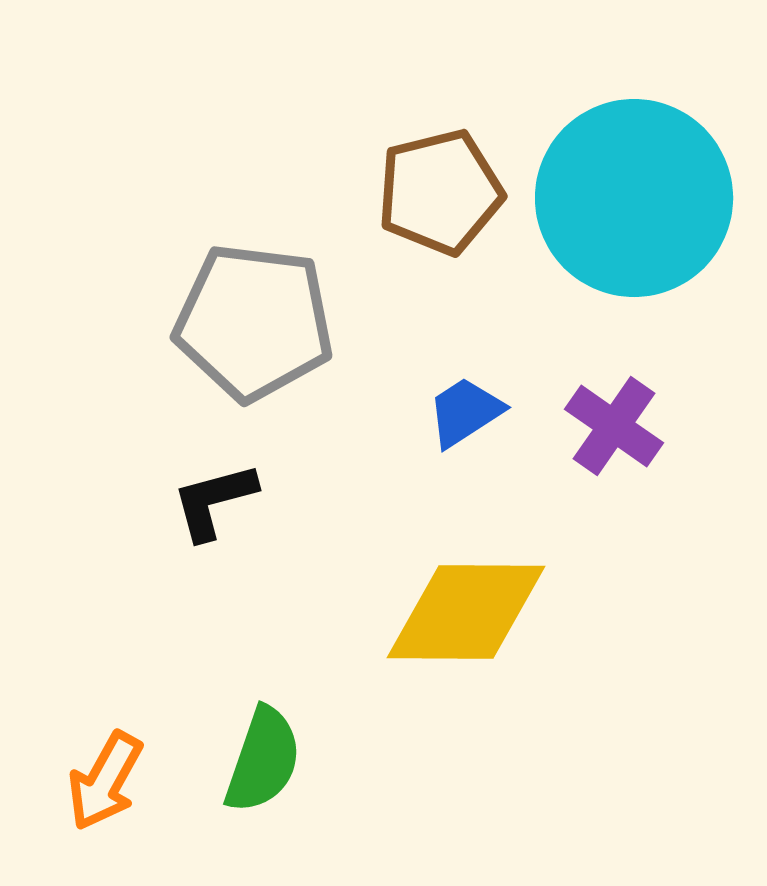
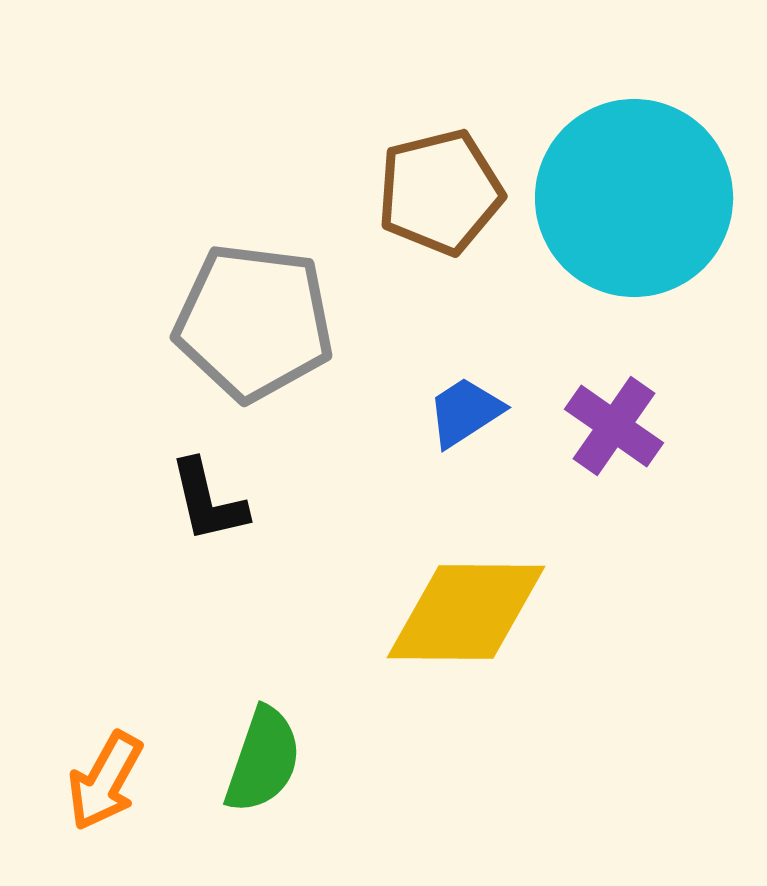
black L-shape: moved 6 px left; rotated 88 degrees counterclockwise
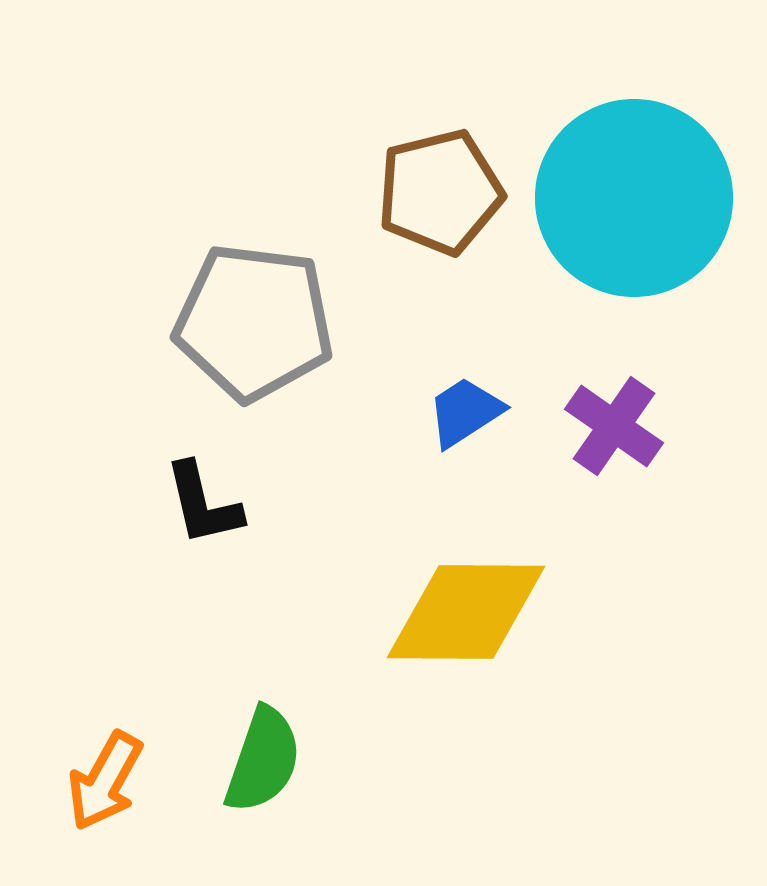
black L-shape: moved 5 px left, 3 px down
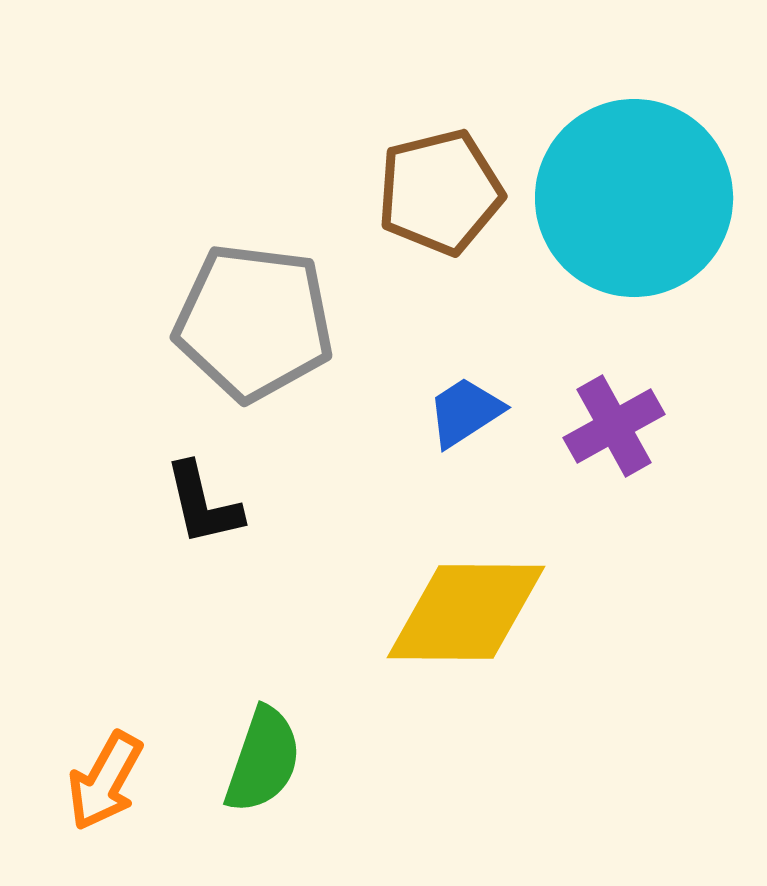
purple cross: rotated 26 degrees clockwise
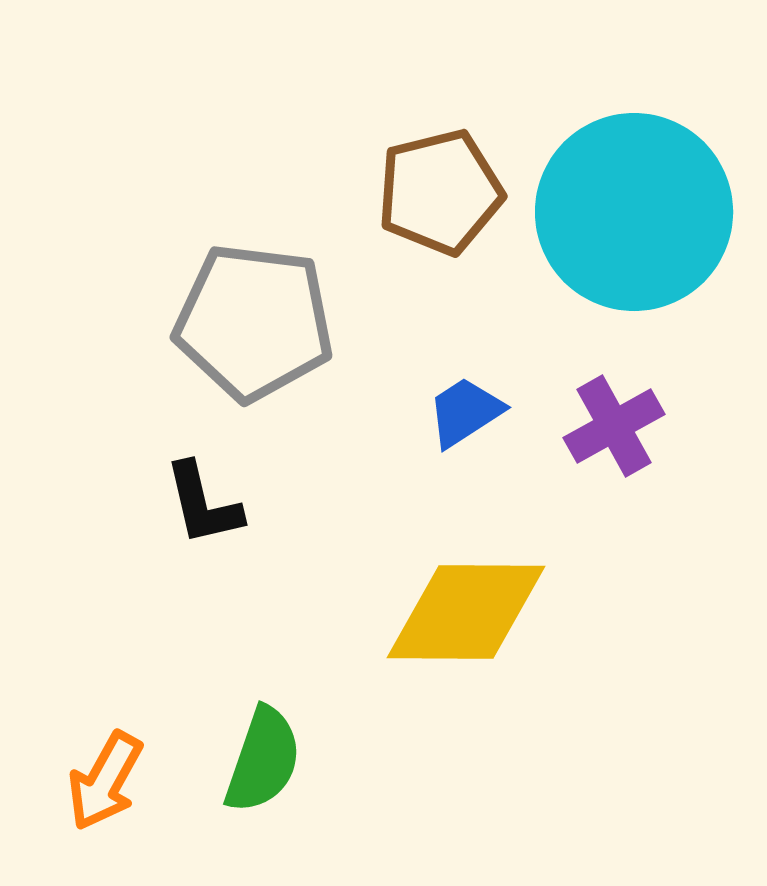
cyan circle: moved 14 px down
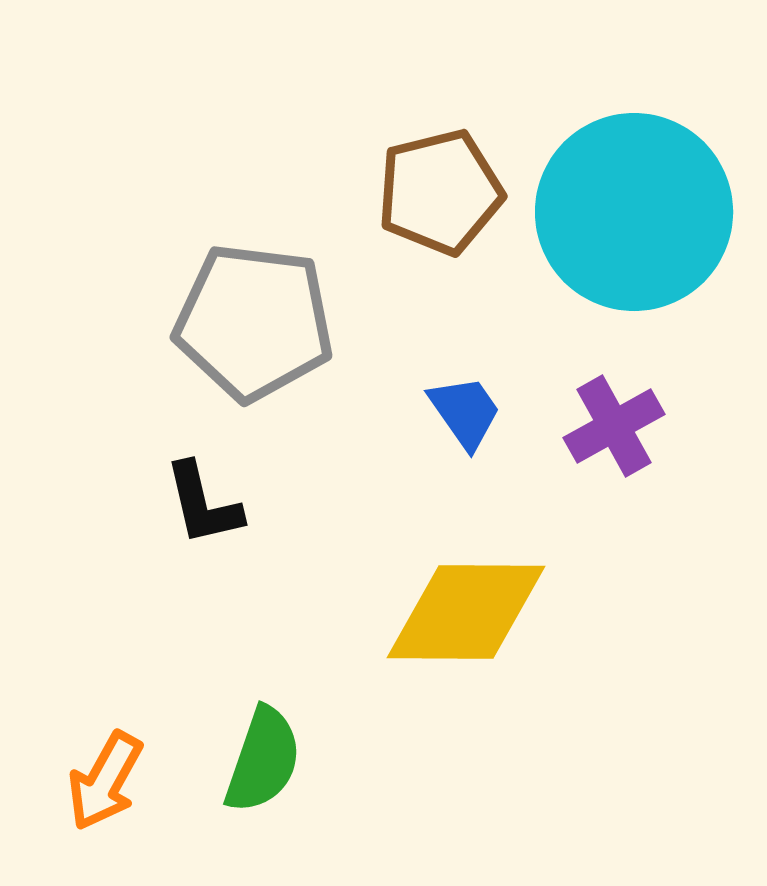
blue trapezoid: rotated 88 degrees clockwise
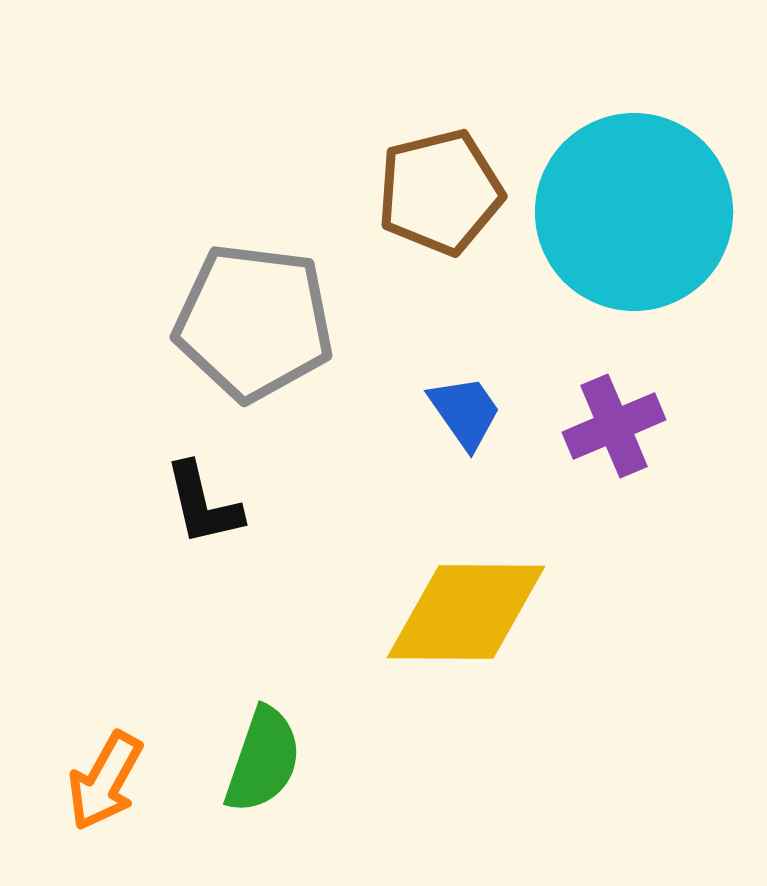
purple cross: rotated 6 degrees clockwise
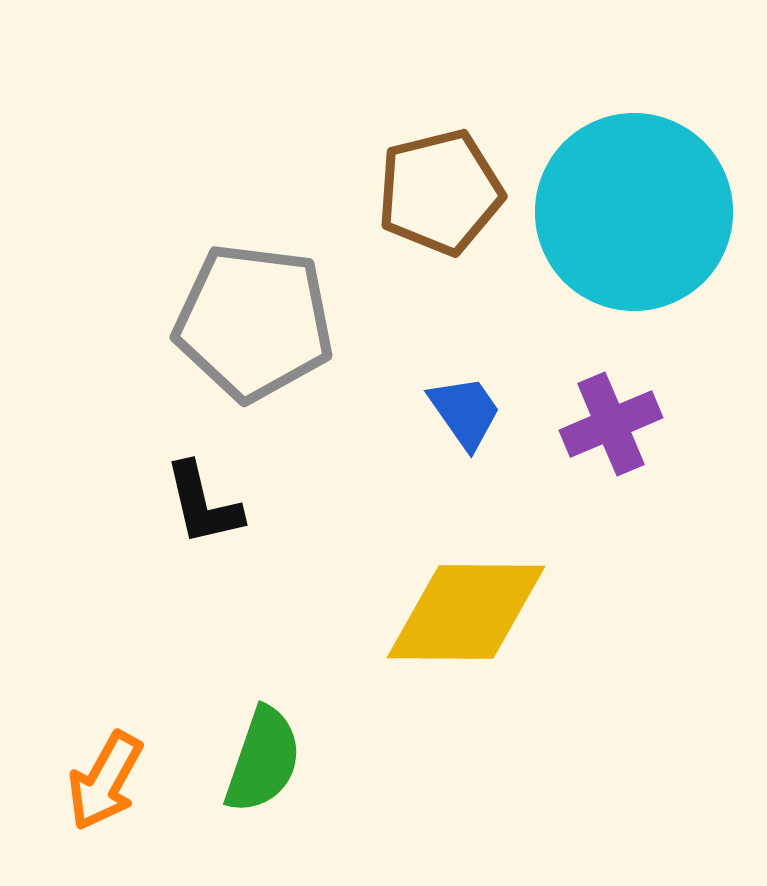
purple cross: moved 3 px left, 2 px up
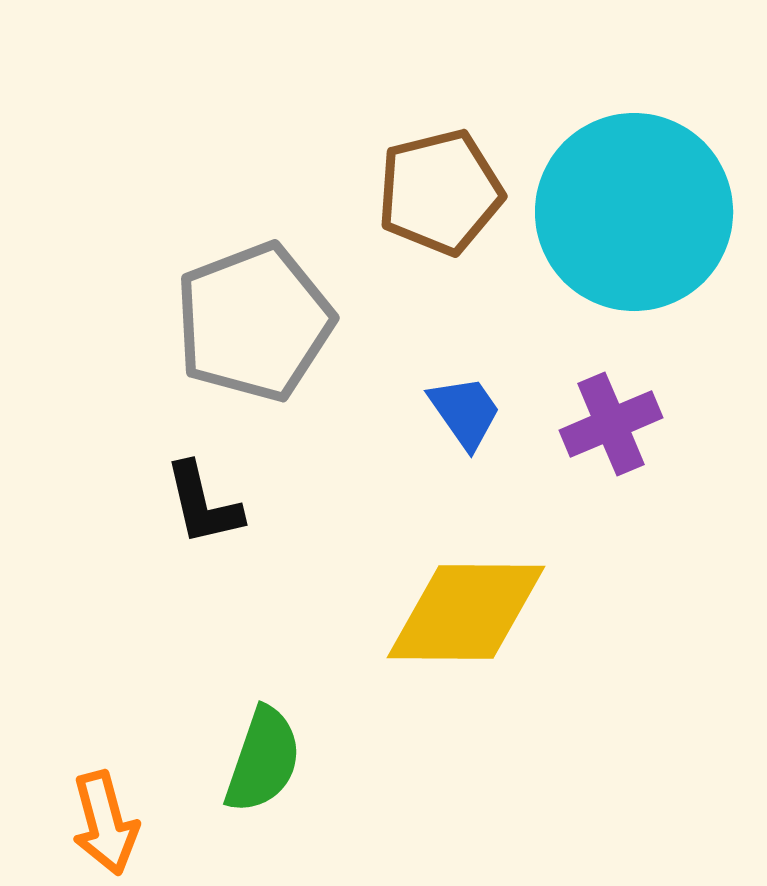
gray pentagon: rotated 28 degrees counterclockwise
orange arrow: moved 42 px down; rotated 44 degrees counterclockwise
